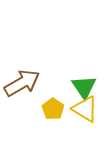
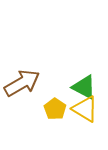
green triangle: rotated 28 degrees counterclockwise
yellow pentagon: moved 2 px right
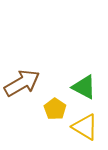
yellow triangle: moved 18 px down
